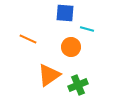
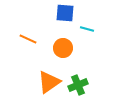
orange circle: moved 8 px left, 1 px down
orange triangle: moved 7 px down
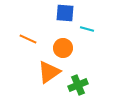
orange triangle: moved 10 px up
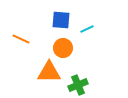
blue square: moved 4 px left, 7 px down
cyan line: rotated 40 degrees counterclockwise
orange line: moved 7 px left
orange triangle: rotated 35 degrees clockwise
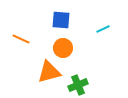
cyan line: moved 16 px right
orange triangle: rotated 15 degrees counterclockwise
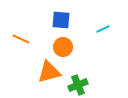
orange circle: moved 1 px up
